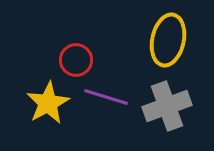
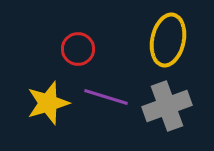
red circle: moved 2 px right, 11 px up
yellow star: rotated 12 degrees clockwise
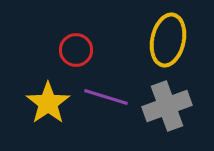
red circle: moved 2 px left, 1 px down
yellow star: rotated 18 degrees counterclockwise
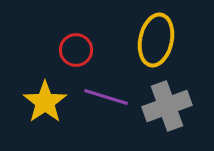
yellow ellipse: moved 12 px left
yellow star: moved 3 px left, 1 px up
